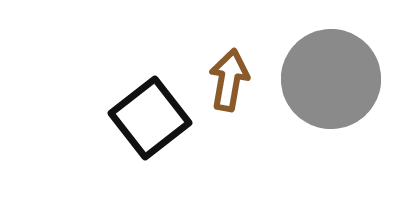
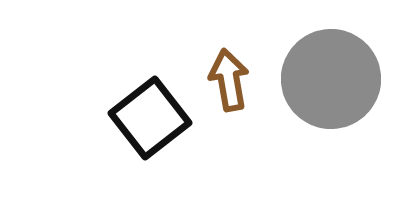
brown arrow: rotated 20 degrees counterclockwise
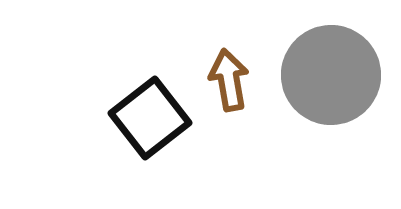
gray circle: moved 4 px up
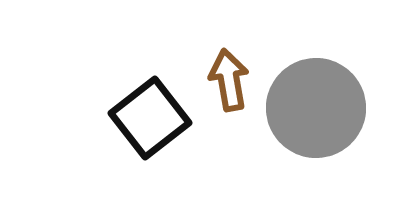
gray circle: moved 15 px left, 33 px down
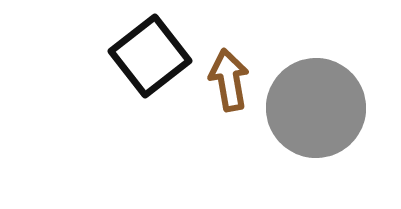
black square: moved 62 px up
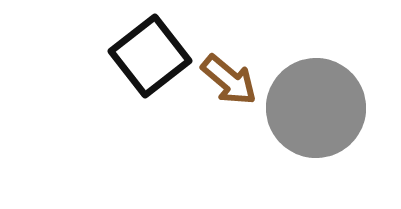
brown arrow: rotated 140 degrees clockwise
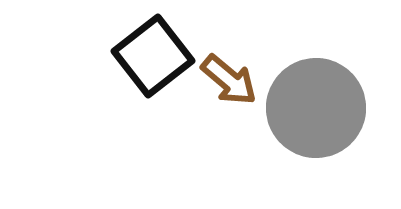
black square: moved 3 px right
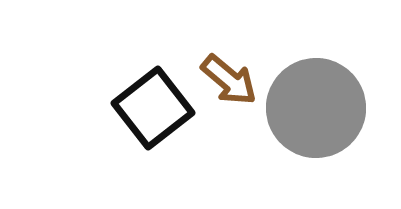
black square: moved 52 px down
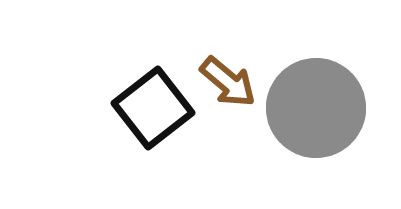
brown arrow: moved 1 px left, 2 px down
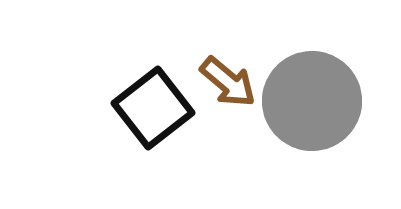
gray circle: moved 4 px left, 7 px up
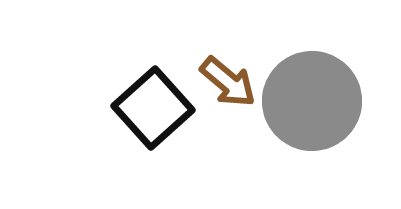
black square: rotated 4 degrees counterclockwise
